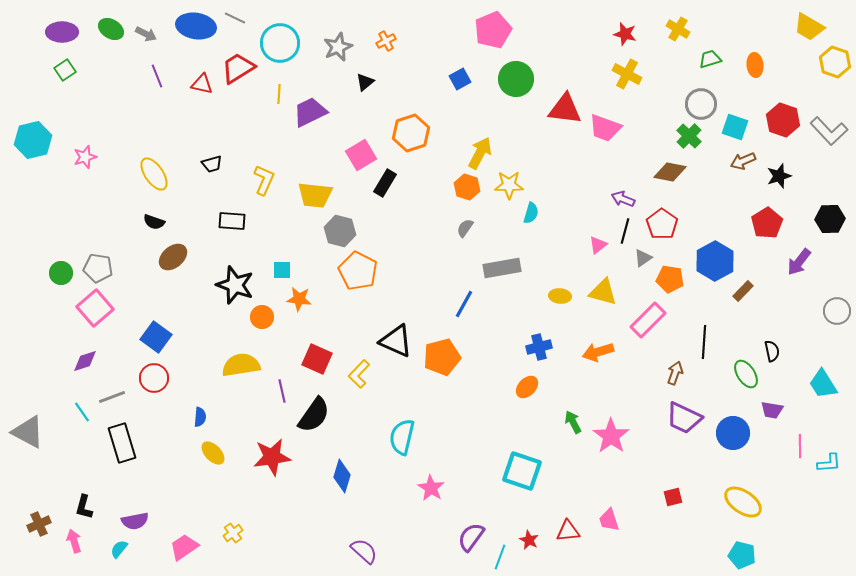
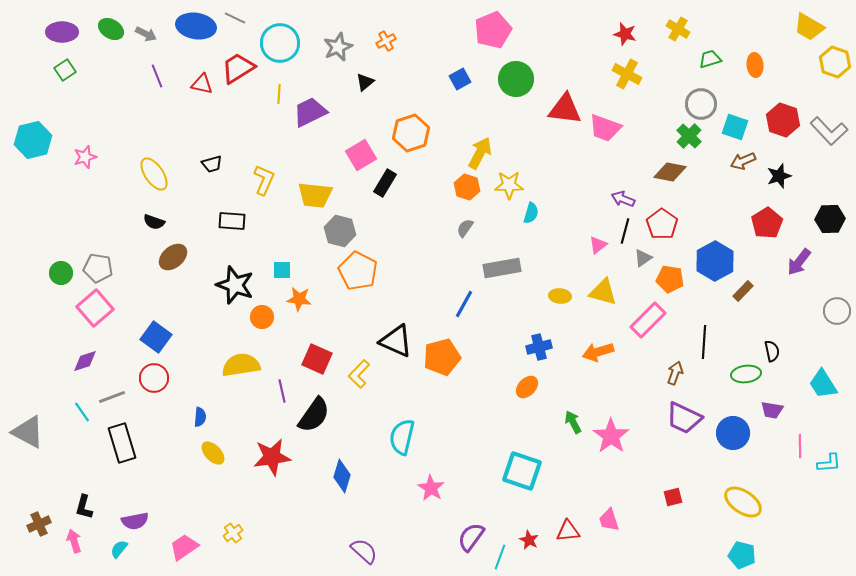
green ellipse at (746, 374): rotated 64 degrees counterclockwise
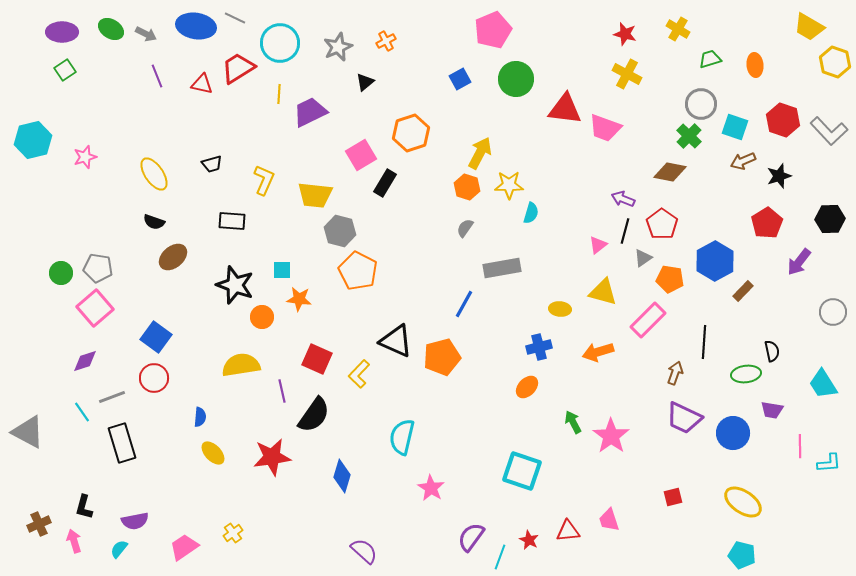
yellow ellipse at (560, 296): moved 13 px down
gray circle at (837, 311): moved 4 px left, 1 px down
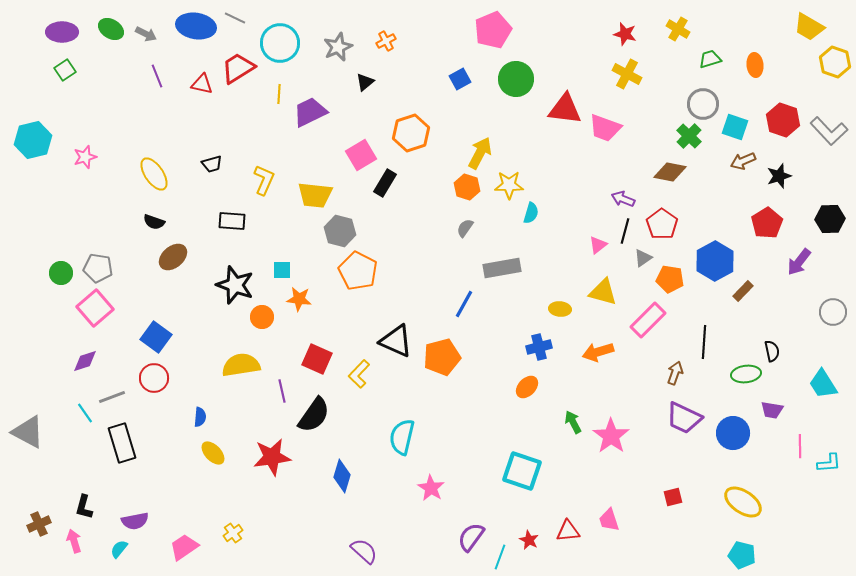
gray circle at (701, 104): moved 2 px right
cyan line at (82, 412): moved 3 px right, 1 px down
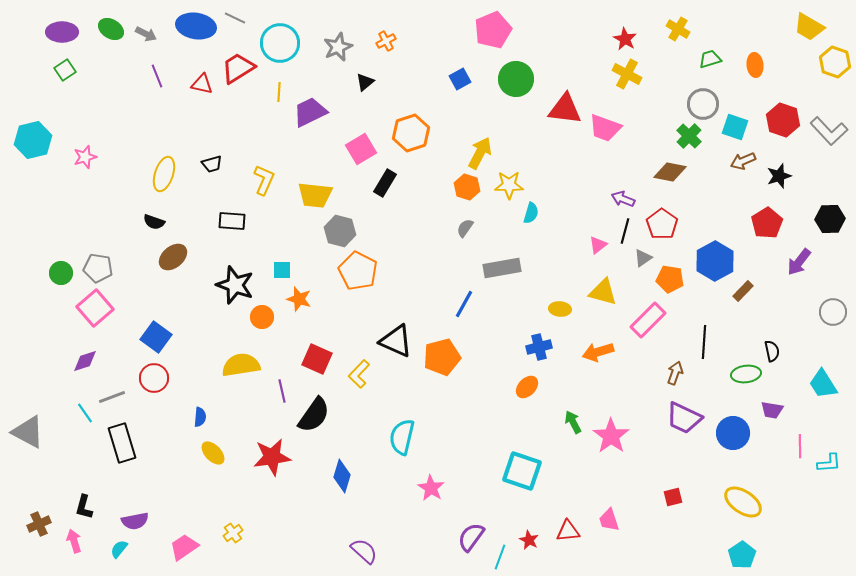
red star at (625, 34): moved 5 px down; rotated 15 degrees clockwise
yellow line at (279, 94): moved 2 px up
pink square at (361, 155): moved 6 px up
yellow ellipse at (154, 174): moved 10 px right; rotated 52 degrees clockwise
orange star at (299, 299): rotated 10 degrees clockwise
cyan pentagon at (742, 555): rotated 24 degrees clockwise
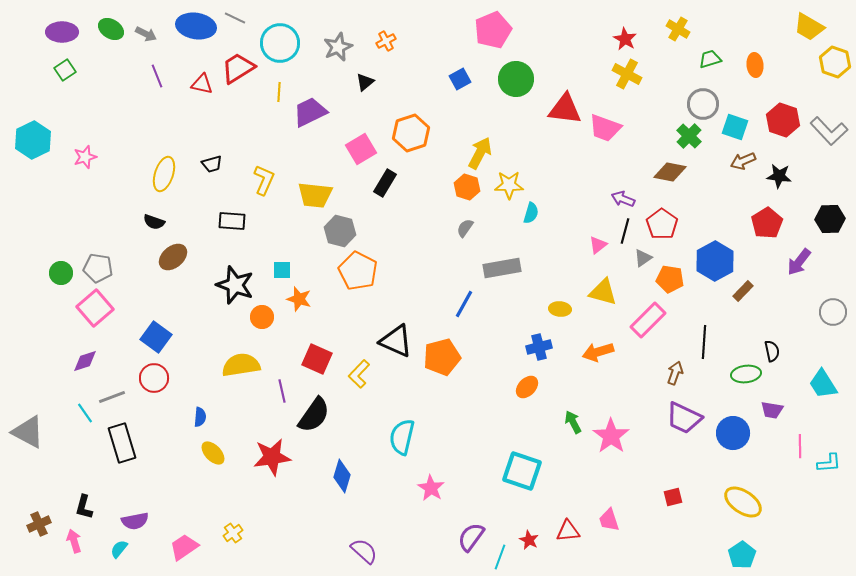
cyan hexagon at (33, 140): rotated 12 degrees counterclockwise
black star at (779, 176): rotated 25 degrees clockwise
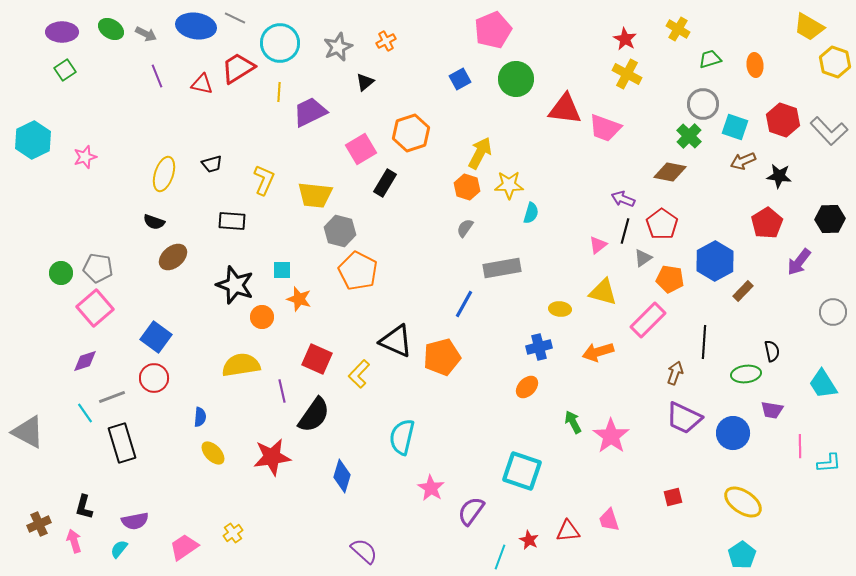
purple semicircle at (471, 537): moved 26 px up
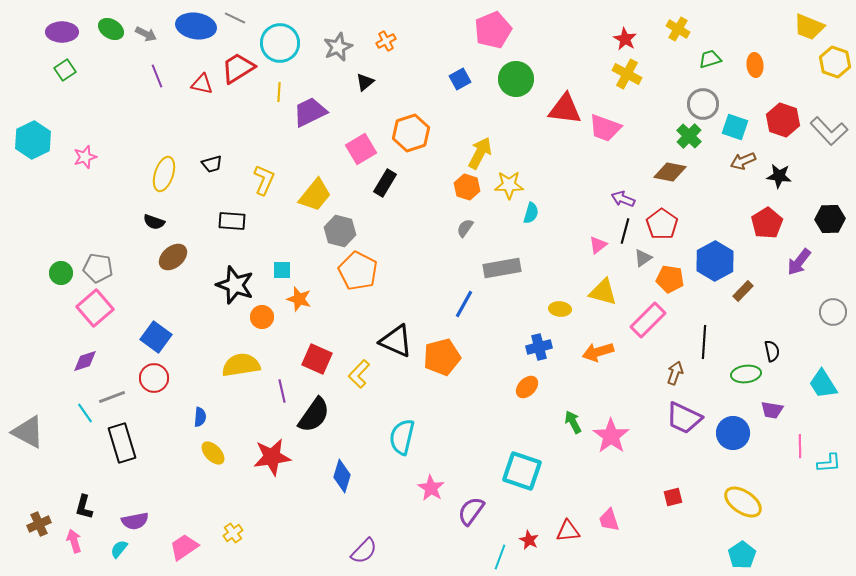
yellow trapezoid at (809, 27): rotated 8 degrees counterclockwise
yellow trapezoid at (315, 195): rotated 57 degrees counterclockwise
purple semicircle at (364, 551): rotated 92 degrees clockwise
